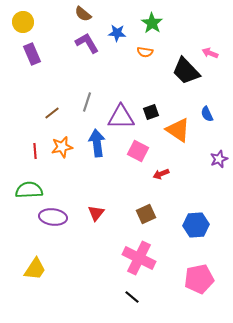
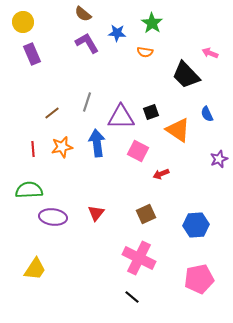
black trapezoid: moved 4 px down
red line: moved 2 px left, 2 px up
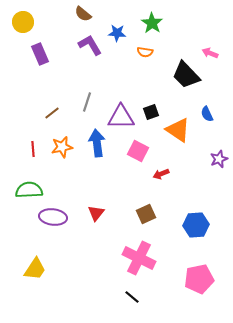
purple L-shape: moved 3 px right, 2 px down
purple rectangle: moved 8 px right
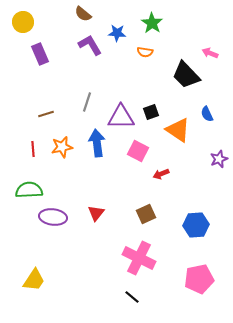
brown line: moved 6 px left, 1 px down; rotated 21 degrees clockwise
yellow trapezoid: moved 1 px left, 11 px down
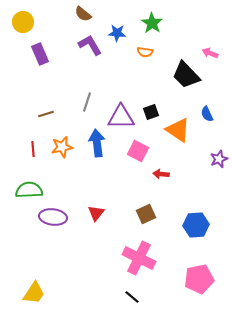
red arrow: rotated 28 degrees clockwise
yellow trapezoid: moved 13 px down
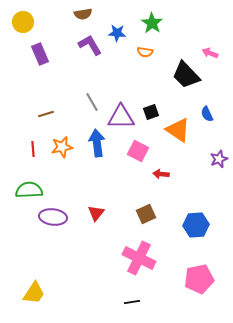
brown semicircle: rotated 48 degrees counterclockwise
gray line: moved 5 px right; rotated 48 degrees counterclockwise
black line: moved 5 px down; rotated 49 degrees counterclockwise
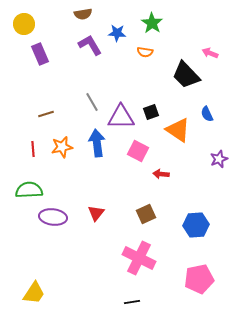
yellow circle: moved 1 px right, 2 px down
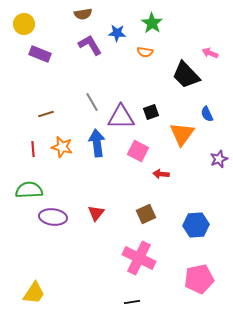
purple rectangle: rotated 45 degrees counterclockwise
orange triangle: moved 4 px right, 4 px down; rotated 32 degrees clockwise
orange star: rotated 25 degrees clockwise
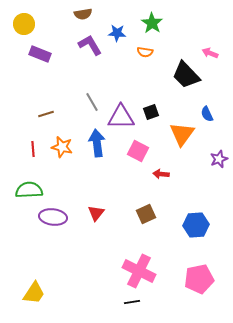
pink cross: moved 13 px down
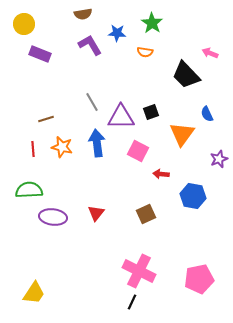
brown line: moved 5 px down
blue hexagon: moved 3 px left, 29 px up; rotated 15 degrees clockwise
black line: rotated 56 degrees counterclockwise
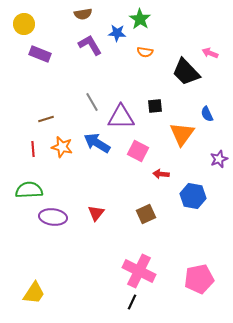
green star: moved 12 px left, 4 px up
black trapezoid: moved 3 px up
black square: moved 4 px right, 6 px up; rotated 14 degrees clockwise
blue arrow: rotated 52 degrees counterclockwise
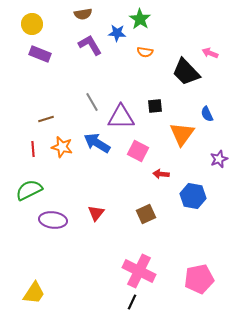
yellow circle: moved 8 px right
green semicircle: rotated 24 degrees counterclockwise
purple ellipse: moved 3 px down
